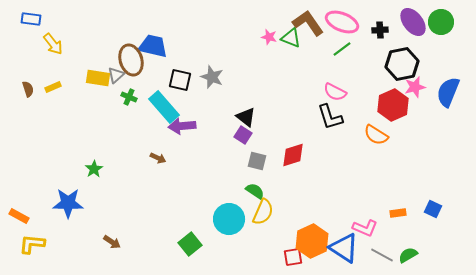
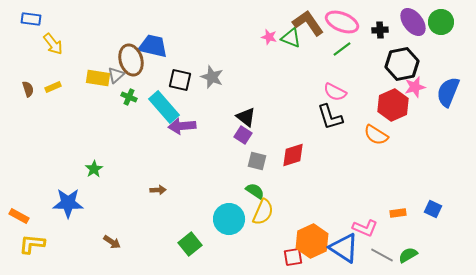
brown arrow at (158, 158): moved 32 px down; rotated 28 degrees counterclockwise
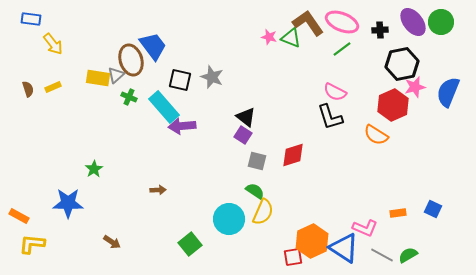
blue trapezoid at (153, 46): rotated 40 degrees clockwise
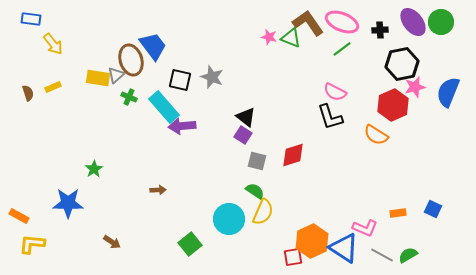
brown semicircle at (28, 89): moved 4 px down
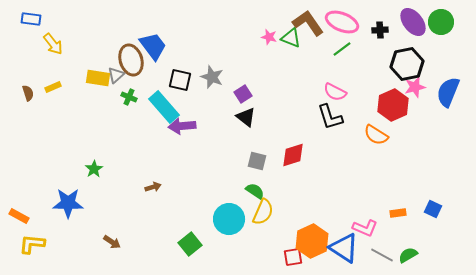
black hexagon at (402, 64): moved 5 px right
purple square at (243, 135): moved 41 px up; rotated 24 degrees clockwise
brown arrow at (158, 190): moved 5 px left, 3 px up; rotated 14 degrees counterclockwise
